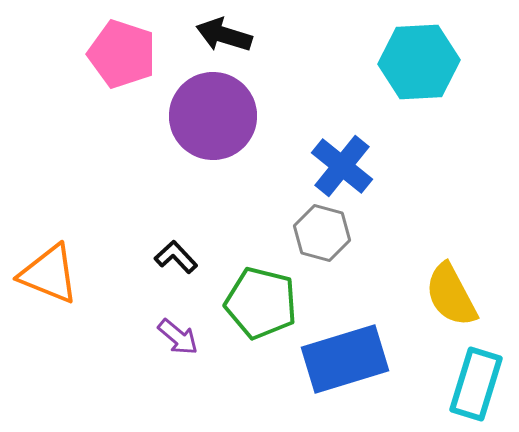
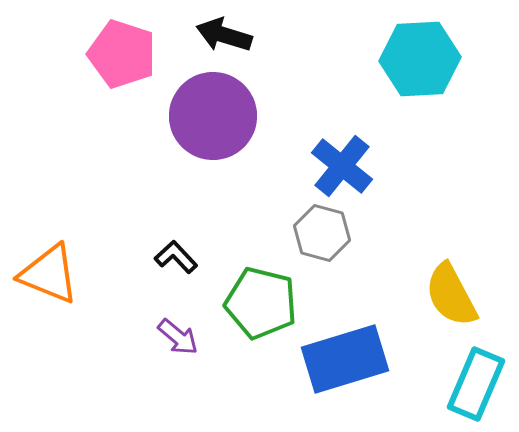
cyan hexagon: moved 1 px right, 3 px up
cyan rectangle: rotated 6 degrees clockwise
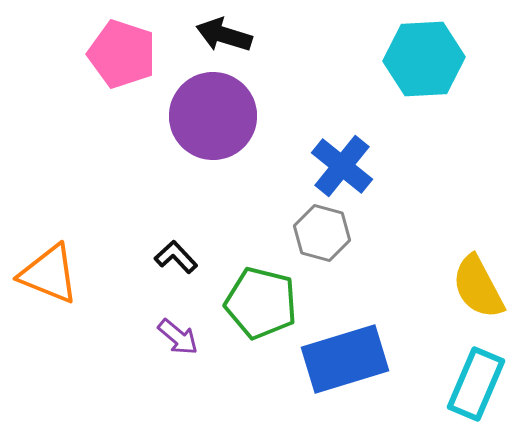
cyan hexagon: moved 4 px right
yellow semicircle: moved 27 px right, 8 px up
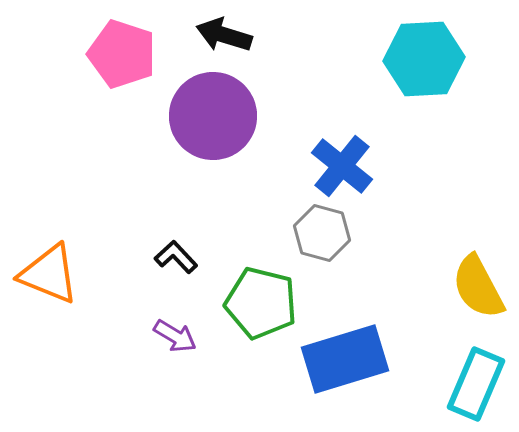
purple arrow: moved 3 px left, 1 px up; rotated 9 degrees counterclockwise
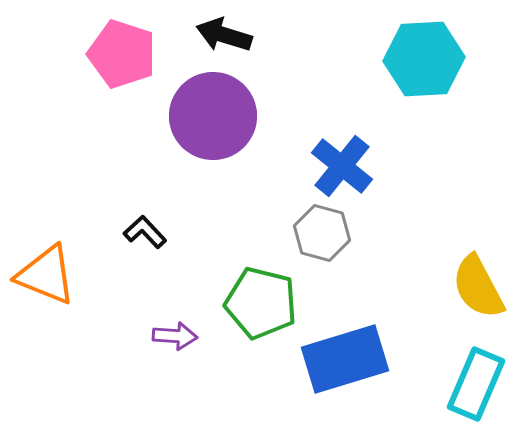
black L-shape: moved 31 px left, 25 px up
orange triangle: moved 3 px left, 1 px down
purple arrow: rotated 27 degrees counterclockwise
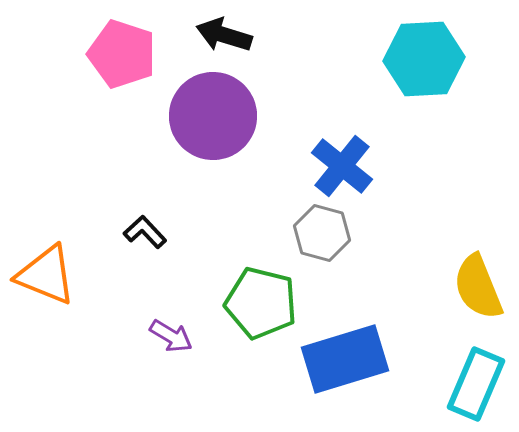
yellow semicircle: rotated 6 degrees clockwise
purple arrow: moved 4 px left; rotated 27 degrees clockwise
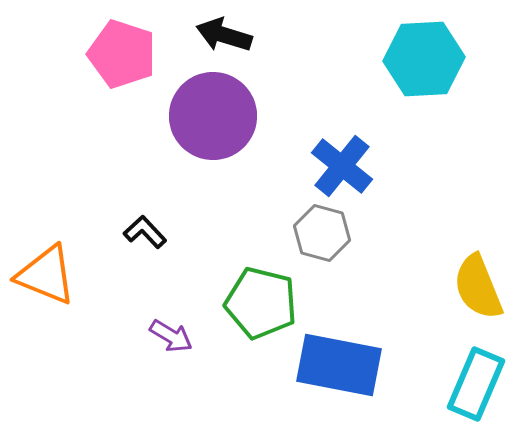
blue rectangle: moved 6 px left, 6 px down; rotated 28 degrees clockwise
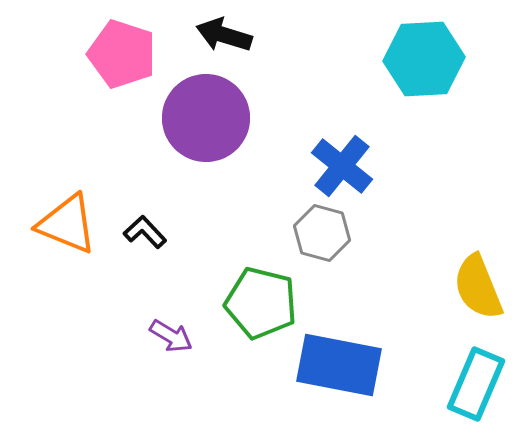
purple circle: moved 7 px left, 2 px down
orange triangle: moved 21 px right, 51 px up
